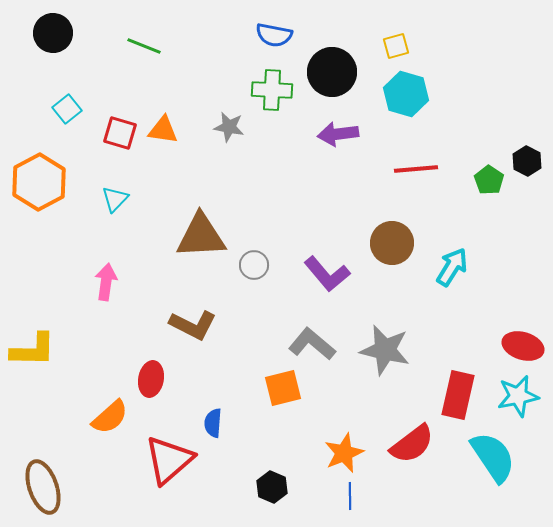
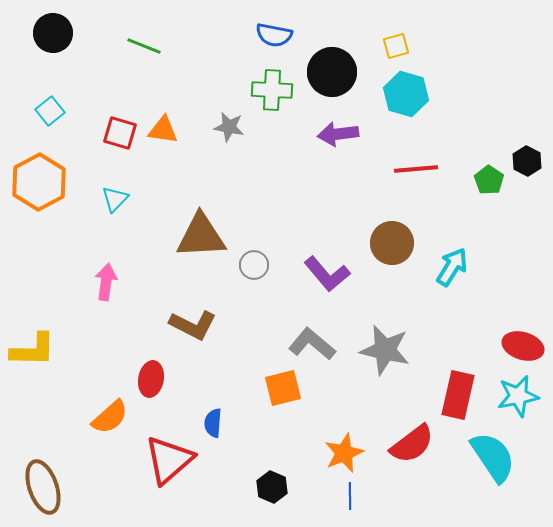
cyan square at (67, 109): moved 17 px left, 2 px down
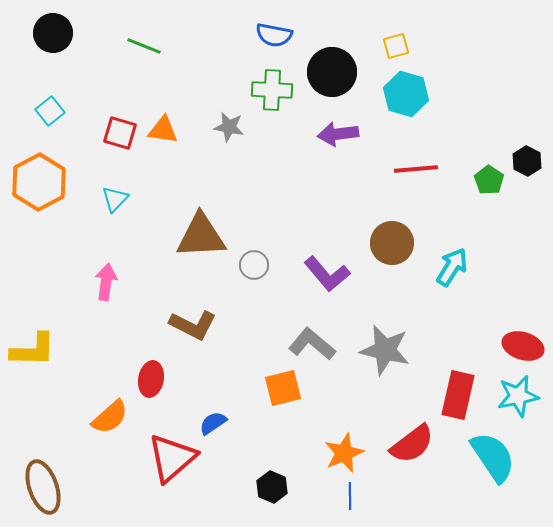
blue semicircle at (213, 423): rotated 52 degrees clockwise
red triangle at (169, 460): moved 3 px right, 2 px up
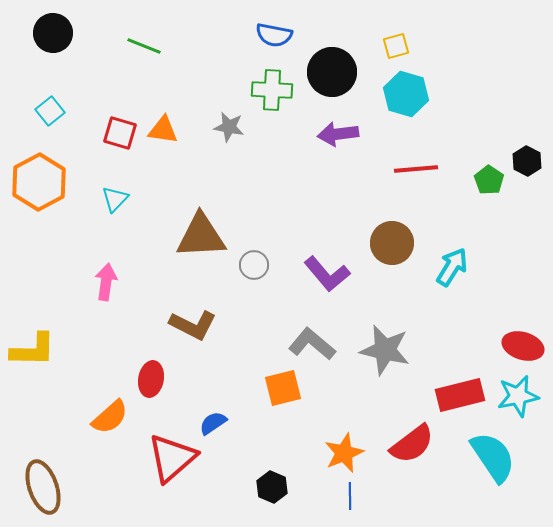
red rectangle at (458, 395): moved 2 px right; rotated 63 degrees clockwise
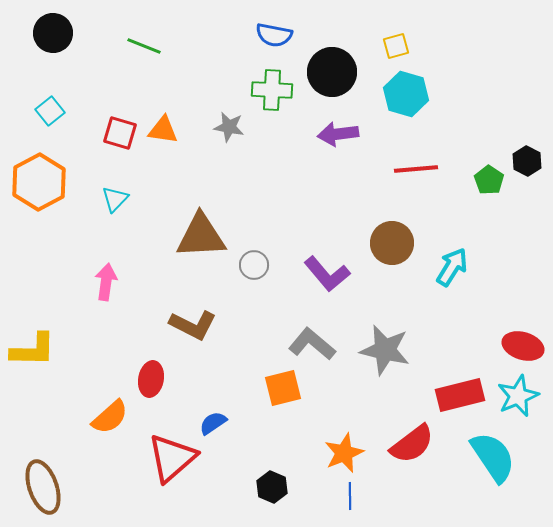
cyan star at (518, 396): rotated 12 degrees counterclockwise
